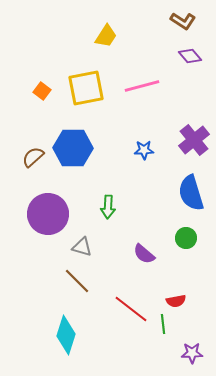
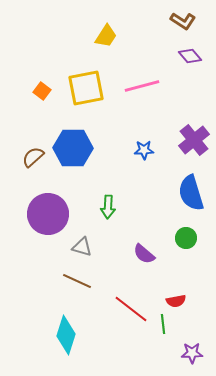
brown line: rotated 20 degrees counterclockwise
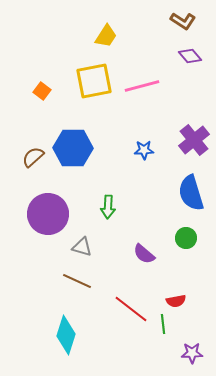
yellow square: moved 8 px right, 7 px up
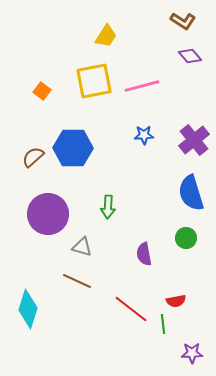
blue star: moved 15 px up
purple semicircle: rotated 40 degrees clockwise
cyan diamond: moved 38 px left, 26 px up
